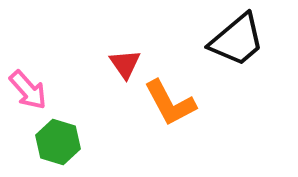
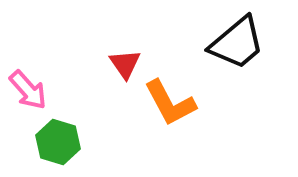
black trapezoid: moved 3 px down
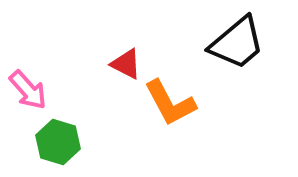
red triangle: moved 1 px right; rotated 28 degrees counterclockwise
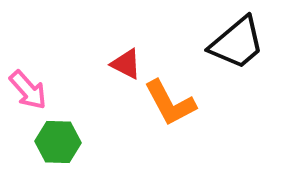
green hexagon: rotated 15 degrees counterclockwise
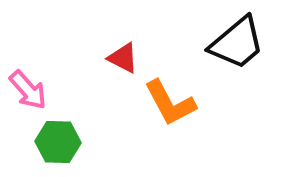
red triangle: moved 3 px left, 6 px up
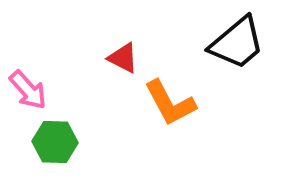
green hexagon: moved 3 px left
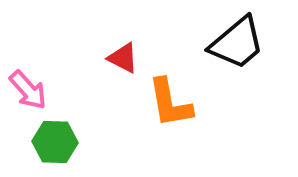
orange L-shape: rotated 18 degrees clockwise
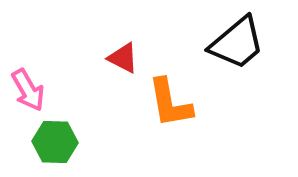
pink arrow: rotated 12 degrees clockwise
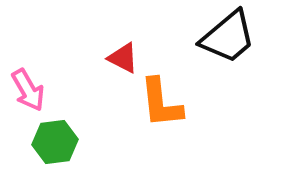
black trapezoid: moved 9 px left, 6 px up
orange L-shape: moved 9 px left; rotated 4 degrees clockwise
green hexagon: rotated 9 degrees counterclockwise
